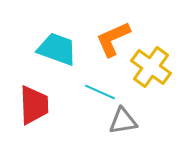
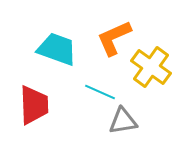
orange L-shape: moved 1 px right, 1 px up
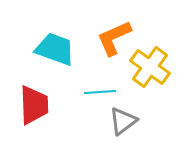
cyan trapezoid: moved 2 px left
yellow cross: moved 1 px left
cyan line: rotated 28 degrees counterclockwise
gray triangle: rotated 28 degrees counterclockwise
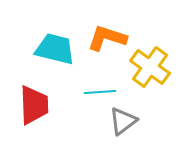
orange L-shape: moved 7 px left; rotated 42 degrees clockwise
cyan trapezoid: rotated 6 degrees counterclockwise
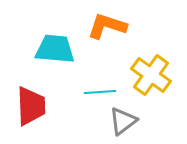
orange L-shape: moved 12 px up
cyan trapezoid: rotated 9 degrees counterclockwise
yellow cross: moved 1 px right, 8 px down
red trapezoid: moved 3 px left, 1 px down
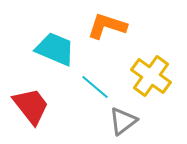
cyan trapezoid: rotated 18 degrees clockwise
yellow cross: moved 1 px down
cyan line: moved 5 px left, 5 px up; rotated 44 degrees clockwise
red trapezoid: rotated 36 degrees counterclockwise
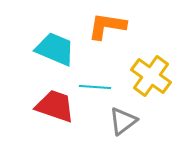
orange L-shape: rotated 9 degrees counterclockwise
cyan line: rotated 36 degrees counterclockwise
red trapezoid: moved 24 px right; rotated 33 degrees counterclockwise
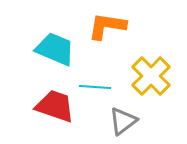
yellow cross: rotated 9 degrees clockwise
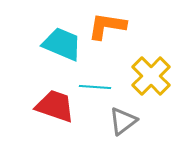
cyan trapezoid: moved 7 px right, 5 px up
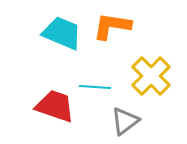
orange L-shape: moved 5 px right
cyan trapezoid: moved 11 px up
gray triangle: moved 2 px right
